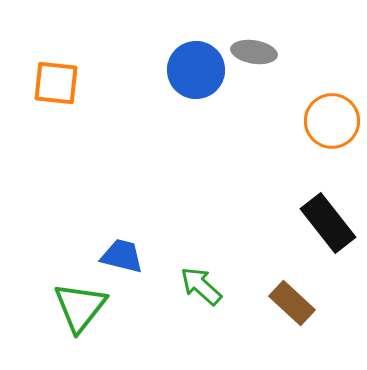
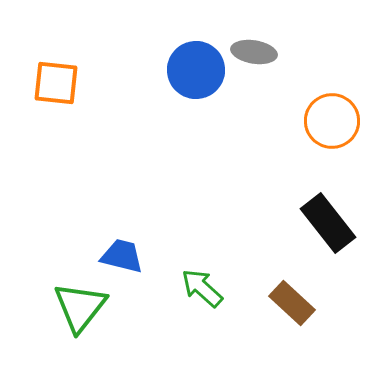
green arrow: moved 1 px right, 2 px down
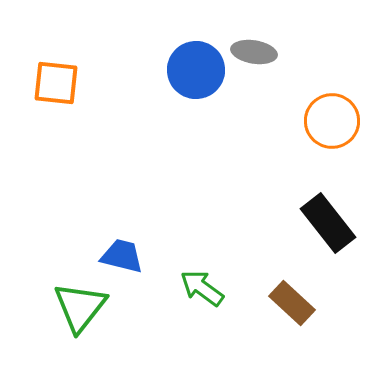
green arrow: rotated 6 degrees counterclockwise
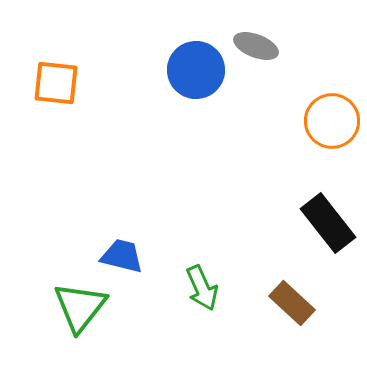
gray ellipse: moved 2 px right, 6 px up; rotated 12 degrees clockwise
green arrow: rotated 150 degrees counterclockwise
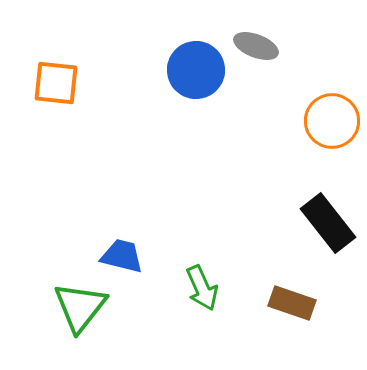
brown rectangle: rotated 24 degrees counterclockwise
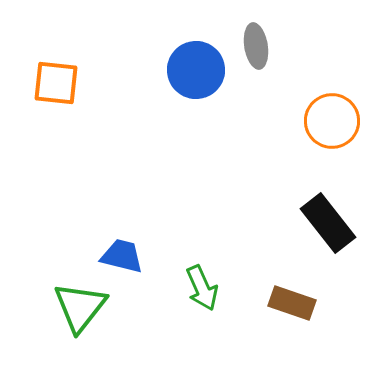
gray ellipse: rotated 60 degrees clockwise
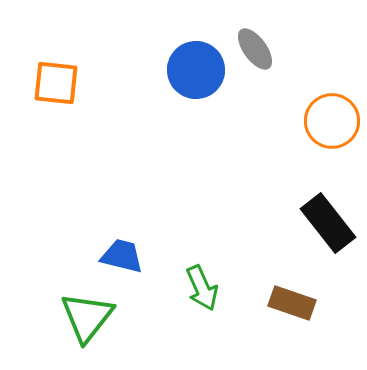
gray ellipse: moved 1 px left, 3 px down; rotated 27 degrees counterclockwise
green triangle: moved 7 px right, 10 px down
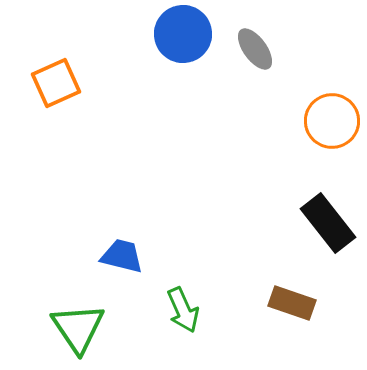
blue circle: moved 13 px left, 36 px up
orange square: rotated 30 degrees counterclockwise
green arrow: moved 19 px left, 22 px down
green triangle: moved 9 px left, 11 px down; rotated 12 degrees counterclockwise
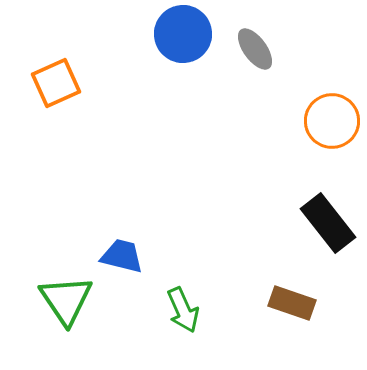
green triangle: moved 12 px left, 28 px up
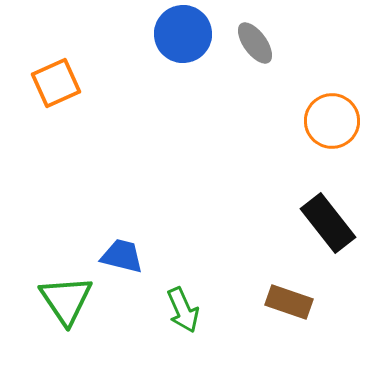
gray ellipse: moved 6 px up
brown rectangle: moved 3 px left, 1 px up
